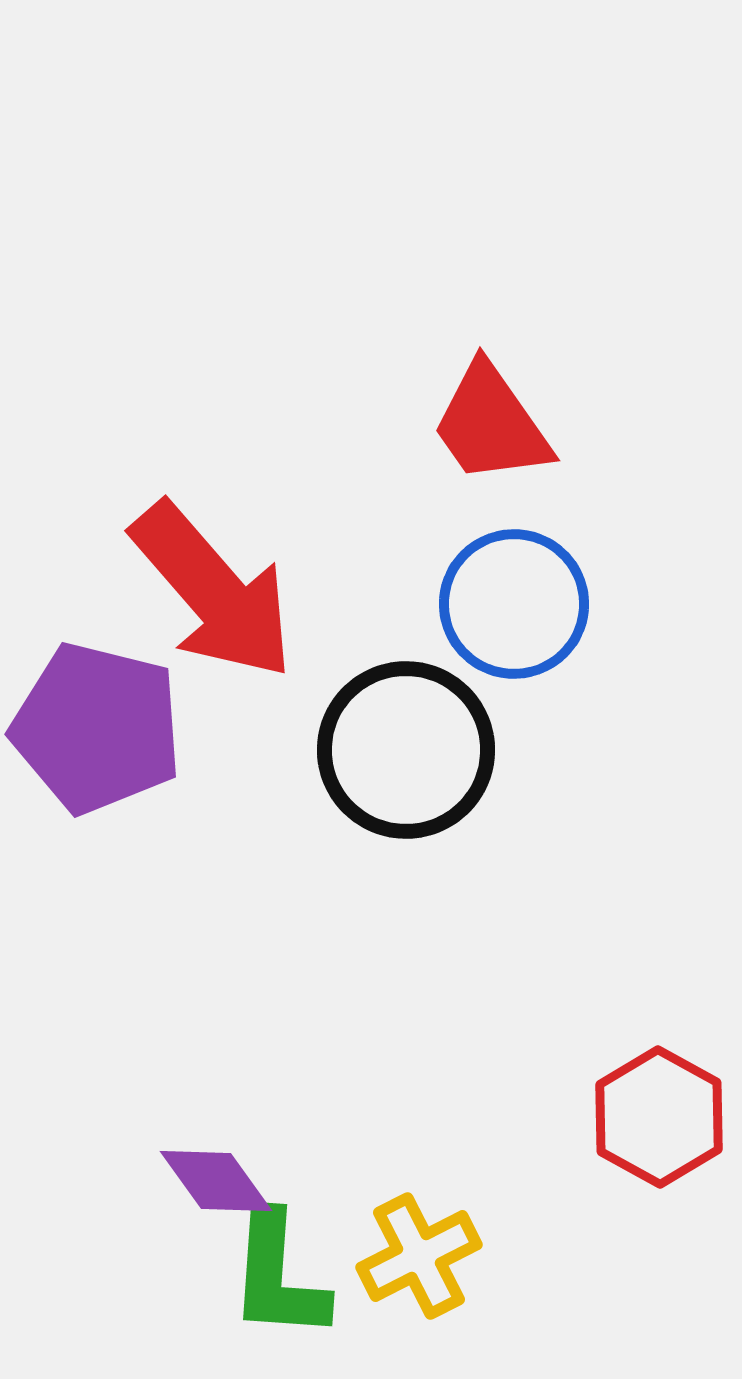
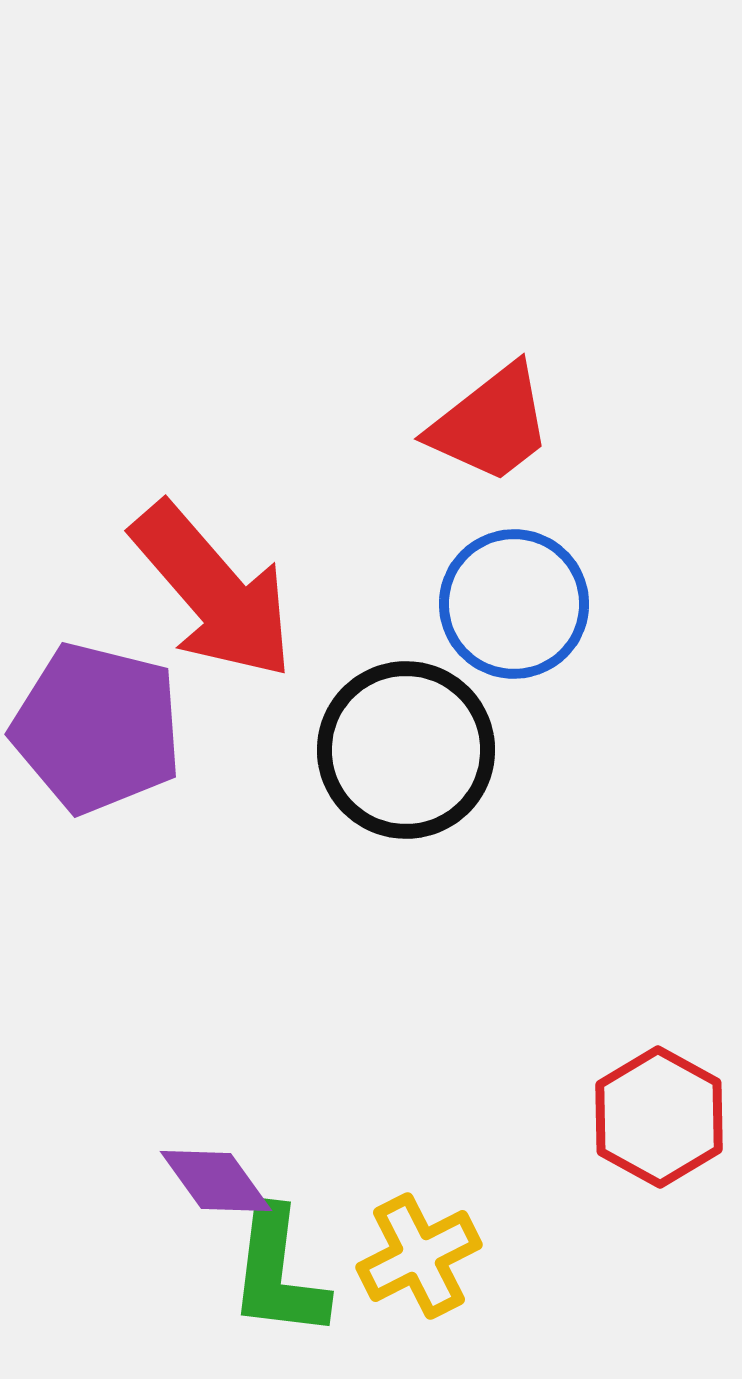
red trapezoid: rotated 93 degrees counterclockwise
green L-shape: moved 3 px up; rotated 3 degrees clockwise
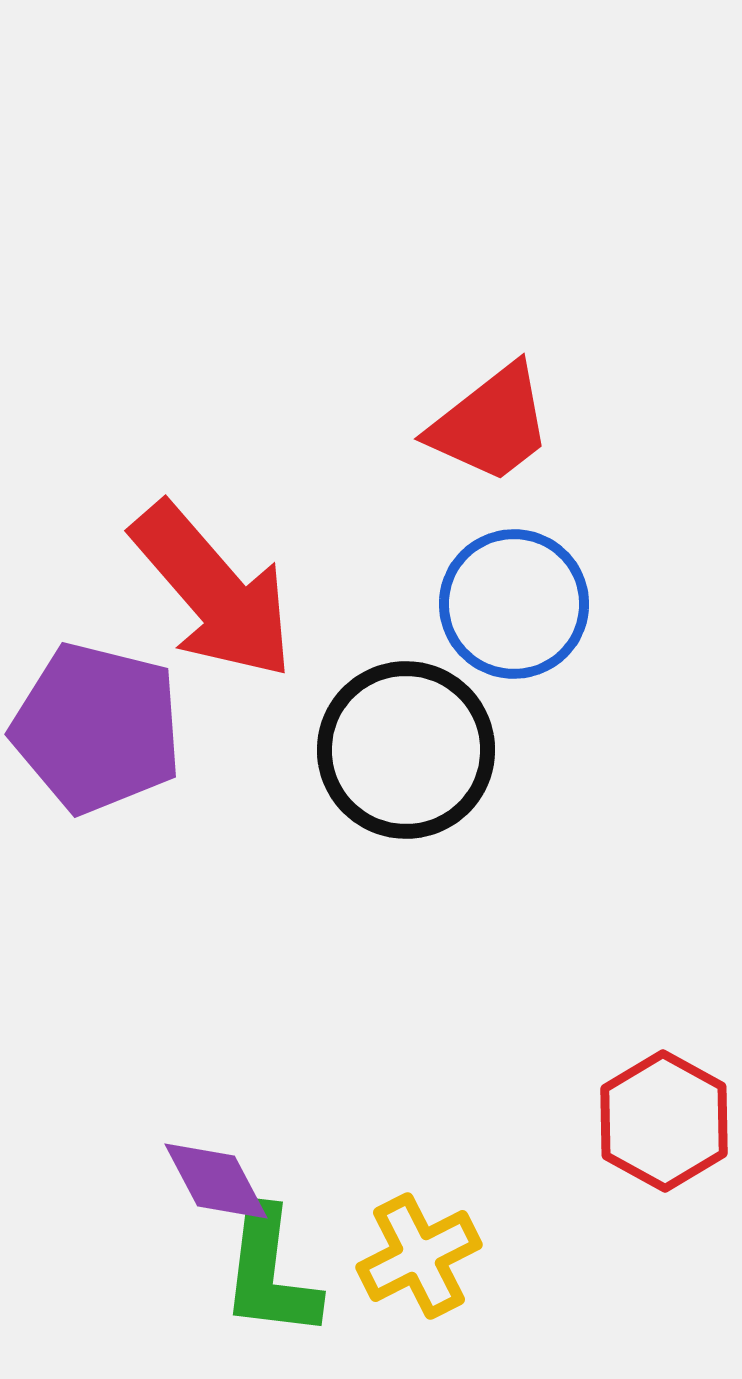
red hexagon: moved 5 px right, 4 px down
purple diamond: rotated 8 degrees clockwise
green L-shape: moved 8 px left
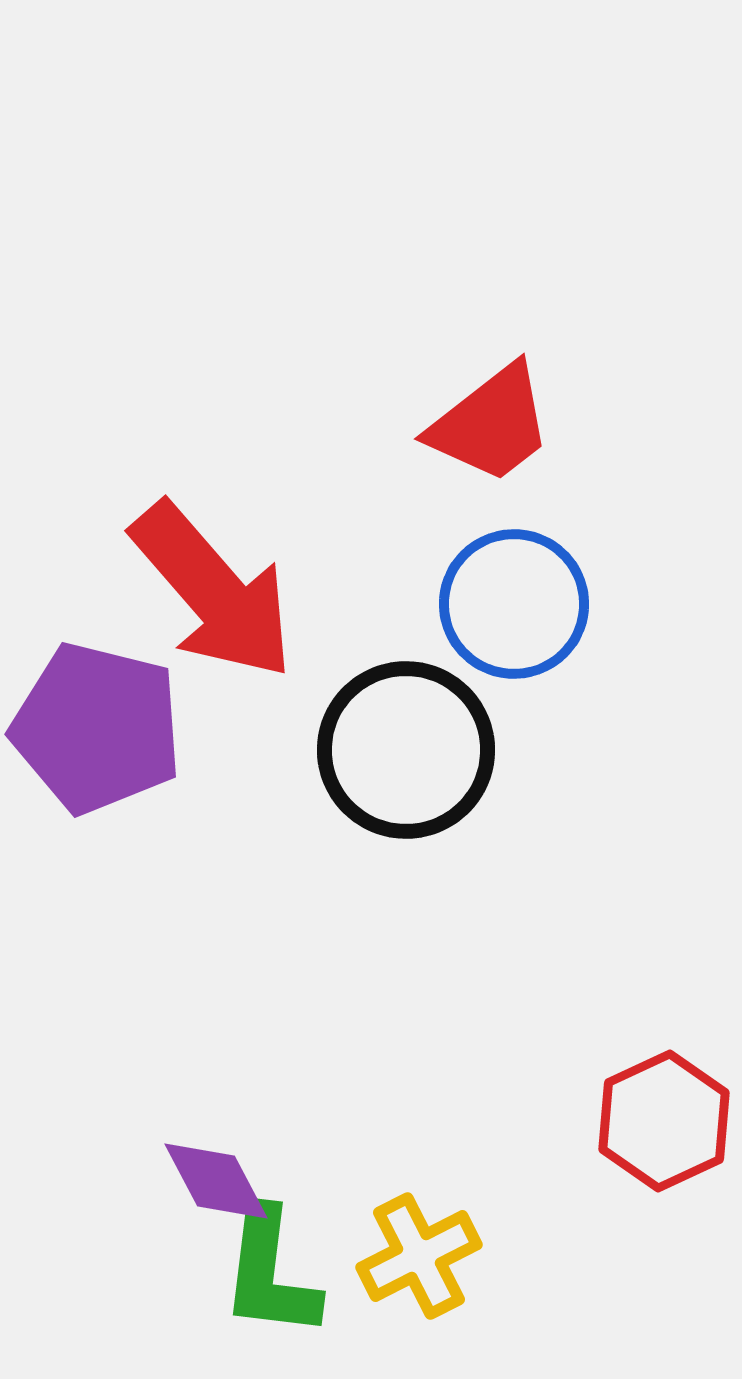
red hexagon: rotated 6 degrees clockwise
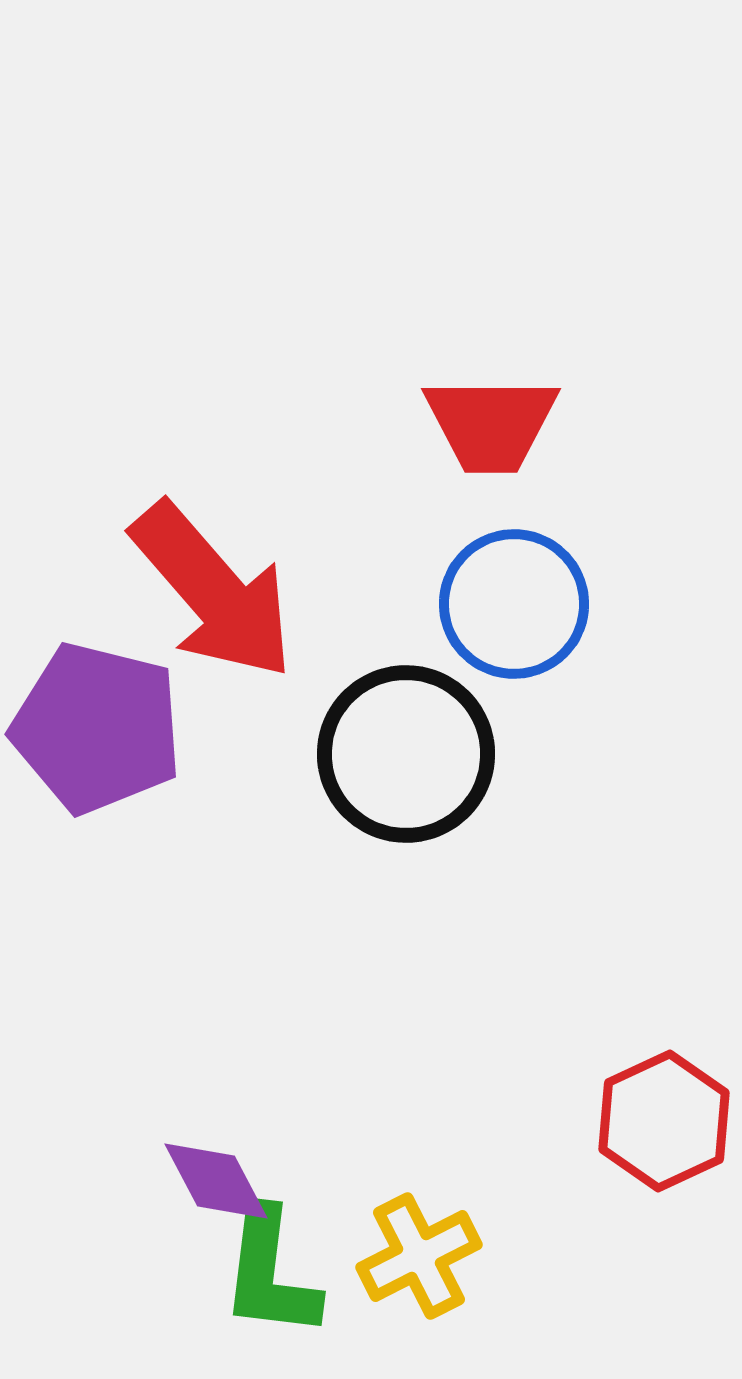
red trapezoid: rotated 38 degrees clockwise
black circle: moved 4 px down
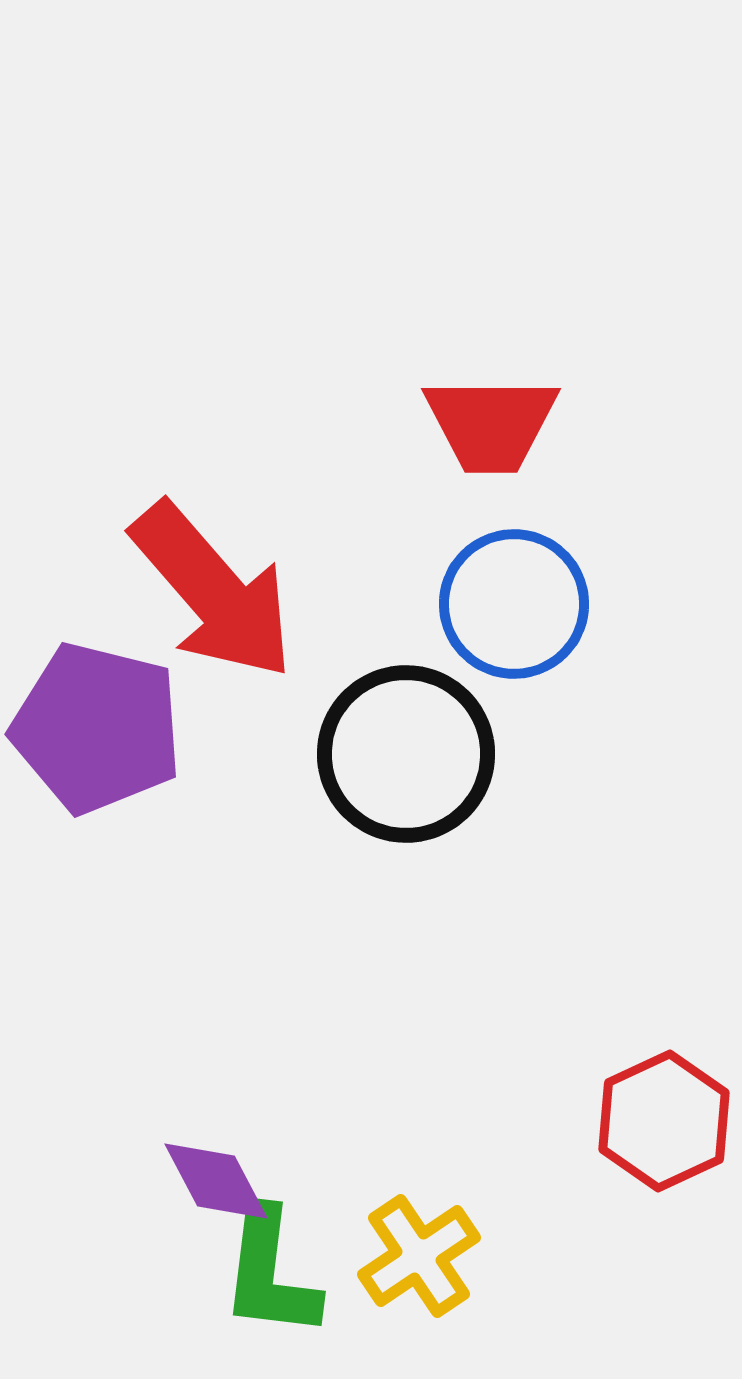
yellow cross: rotated 7 degrees counterclockwise
